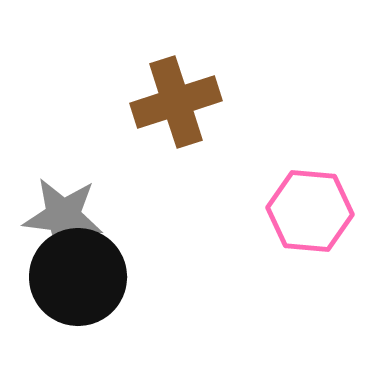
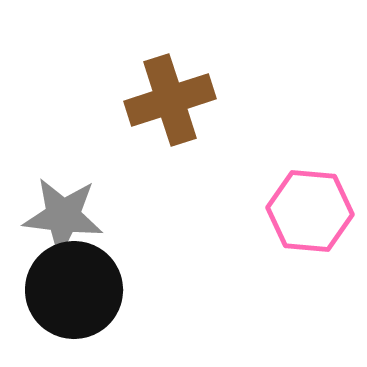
brown cross: moved 6 px left, 2 px up
black circle: moved 4 px left, 13 px down
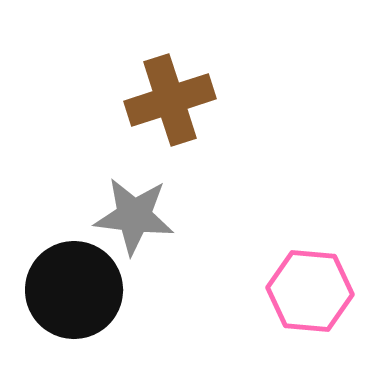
pink hexagon: moved 80 px down
gray star: moved 71 px right
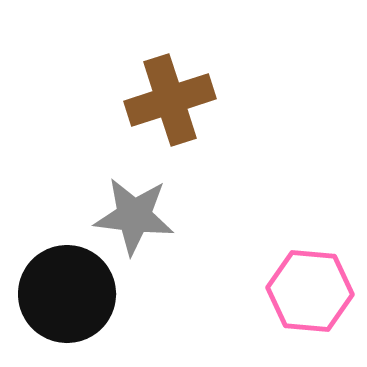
black circle: moved 7 px left, 4 px down
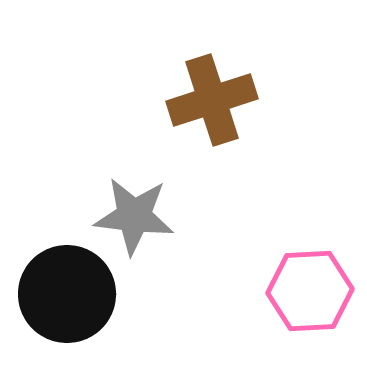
brown cross: moved 42 px right
pink hexagon: rotated 8 degrees counterclockwise
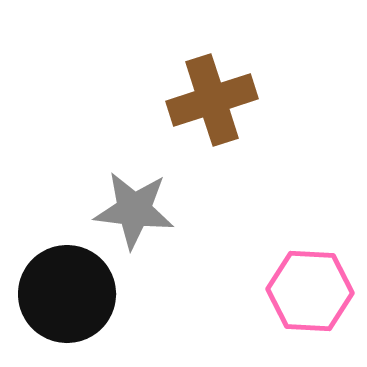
gray star: moved 6 px up
pink hexagon: rotated 6 degrees clockwise
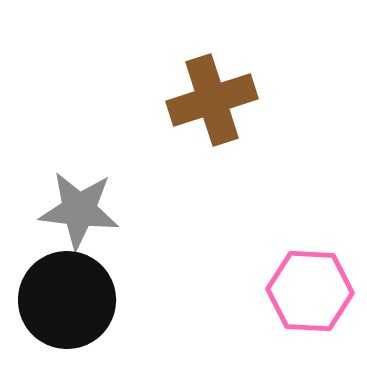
gray star: moved 55 px left
black circle: moved 6 px down
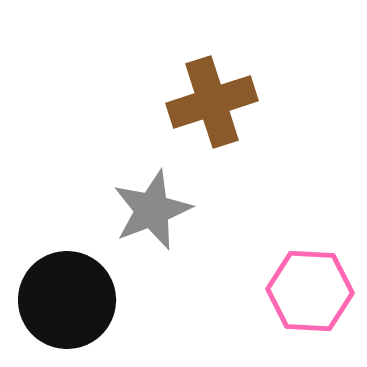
brown cross: moved 2 px down
gray star: moved 73 px right; rotated 28 degrees counterclockwise
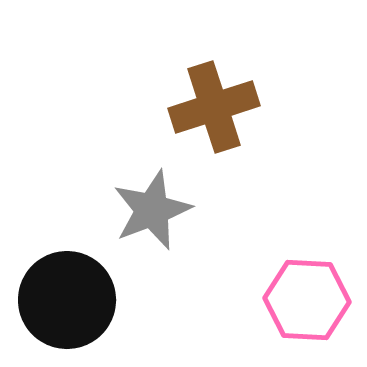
brown cross: moved 2 px right, 5 px down
pink hexagon: moved 3 px left, 9 px down
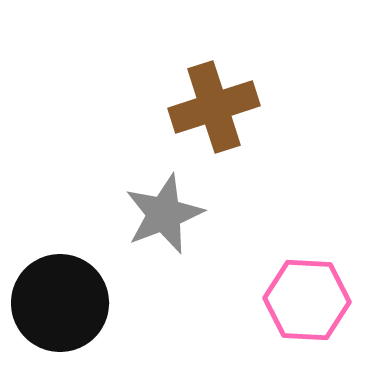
gray star: moved 12 px right, 4 px down
black circle: moved 7 px left, 3 px down
